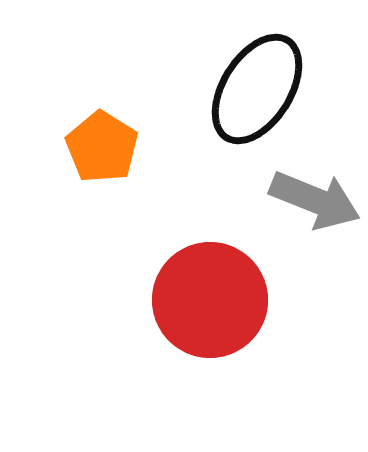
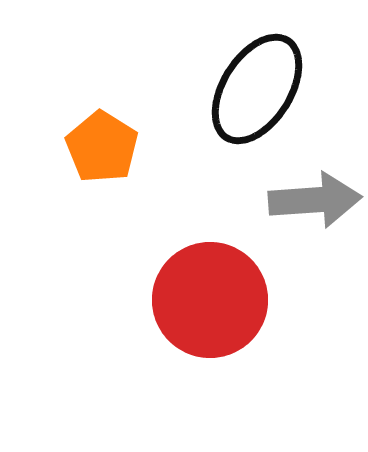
gray arrow: rotated 26 degrees counterclockwise
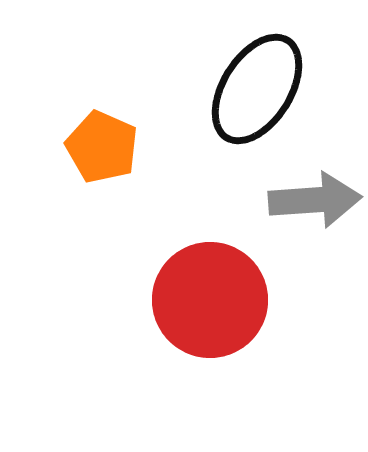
orange pentagon: rotated 8 degrees counterclockwise
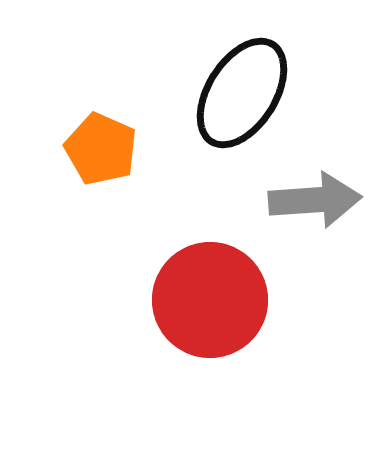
black ellipse: moved 15 px left, 4 px down
orange pentagon: moved 1 px left, 2 px down
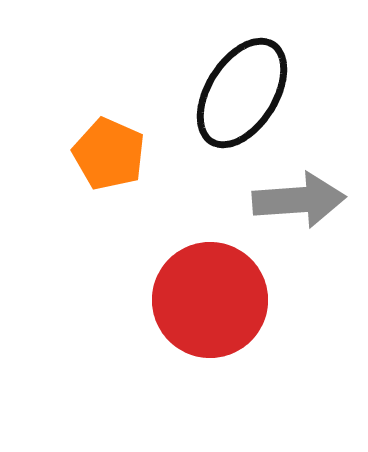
orange pentagon: moved 8 px right, 5 px down
gray arrow: moved 16 px left
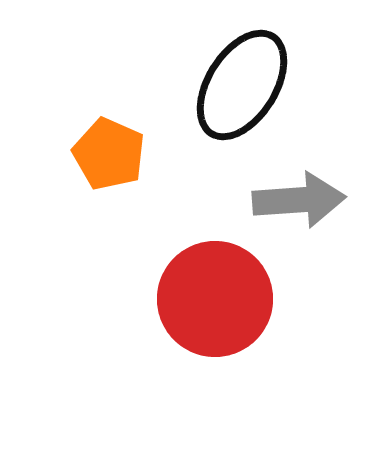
black ellipse: moved 8 px up
red circle: moved 5 px right, 1 px up
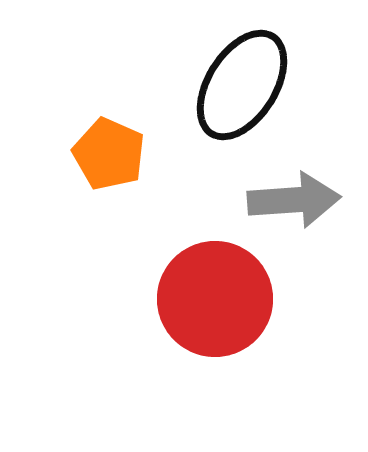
gray arrow: moved 5 px left
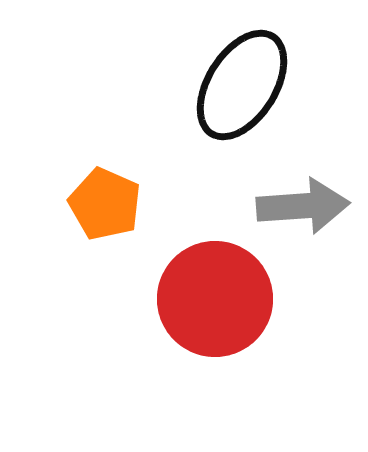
orange pentagon: moved 4 px left, 50 px down
gray arrow: moved 9 px right, 6 px down
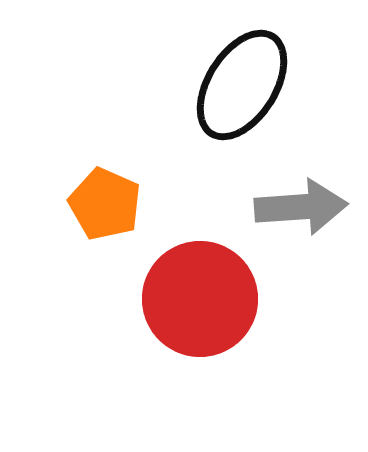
gray arrow: moved 2 px left, 1 px down
red circle: moved 15 px left
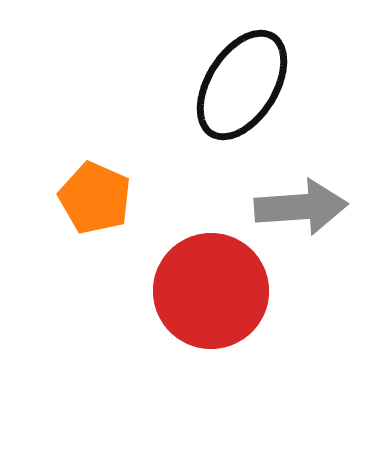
orange pentagon: moved 10 px left, 6 px up
red circle: moved 11 px right, 8 px up
